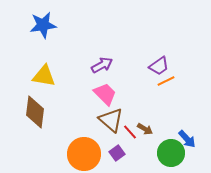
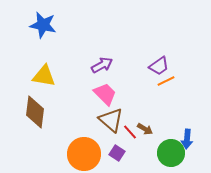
blue star: rotated 20 degrees clockwise
blue arrow: rotated 48 degrees clockwise
purple square: rotated 21 degrees counterclockwise
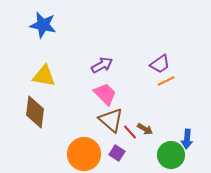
purple trapezoid: moved 1 px right, 2 px up
green circle: moved 2 px down
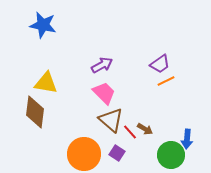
yellow triangle: moved 2 px right, 7 px down
pink trapezoid: moved 1 px left, 1 px up
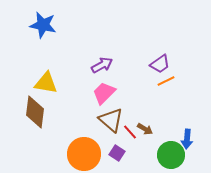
pink trapezoid: rotated 90 degrees counterclockwise
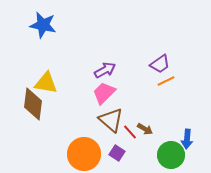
purple arrow: moved 3 px right, 5 px down
brown diamond: moved 2 px left, 8 px up
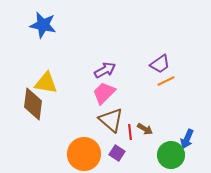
red line: rotated 35 degrees clockwise
blue arrow: rotated 18 degrees clockwise
